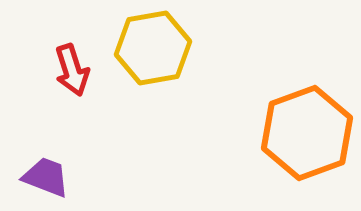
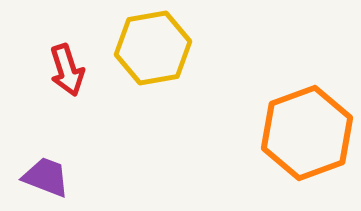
red arrow: moved 5 px left
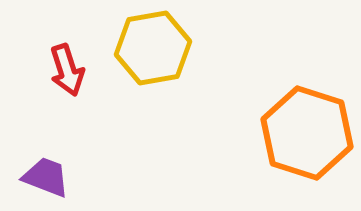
orange hexagon: rotated 22 degrees counterclockwise
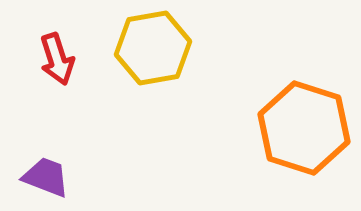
red arrow: moved 10 px left, 11 px up
orange hexagon: moved 3 px left, 5 px up
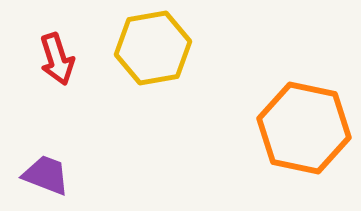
orange hexagon: rotated 6 degrees counterclockwise
purple trapezoid: moved 2 px up
